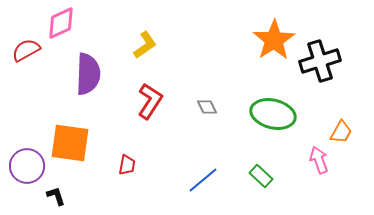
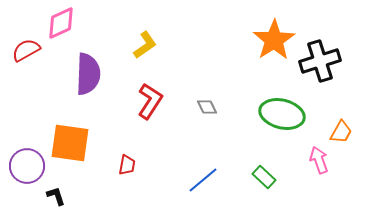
green ellipse: moved 9 px right
green rectangle: moved 3 px right, 1 px down
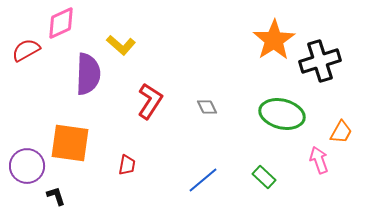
yellow L-shape: moved 24 px left; rotated 76 degrees clockwise
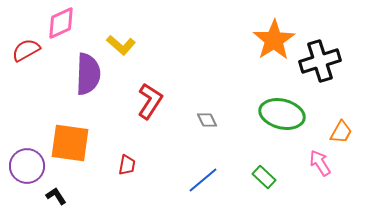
gray diamond: moved 13 px down
pink arrow: moved 1 px right, 3 px down; rotated 12 degrees counterclockwise
black L-shape: rotated 15 degrees counterclockwise
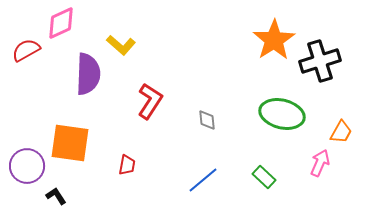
gray diamond: rotated 20 degrees clockwise
pink arrow: rotated 56 degrees clockwise
